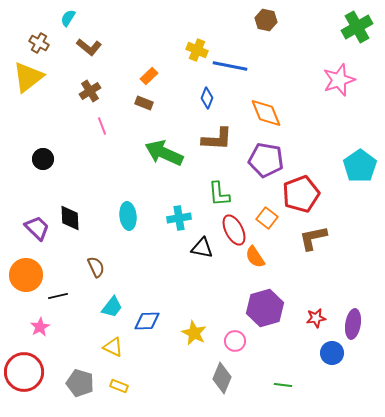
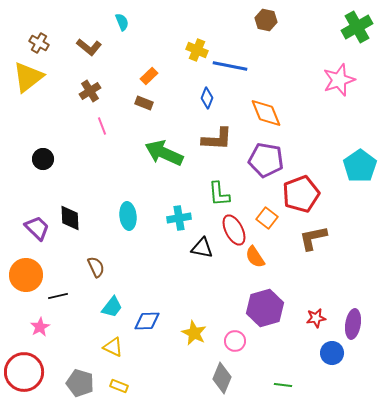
cyan semicircle at (68, 18): moved 54 px right, 4 px down; rotated 126 degrees clockwise
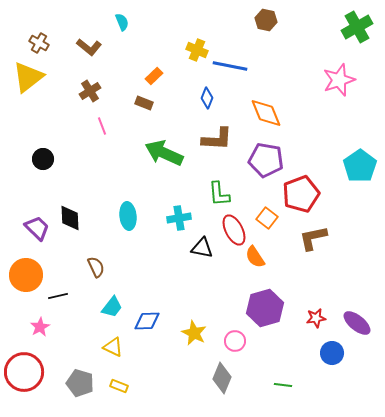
orange rectangle at (149, 76): moved 5 px right
purple ellipse at (353, 324): moved 4 px right, 1 px up; rotated 60 degrees counterclockwise
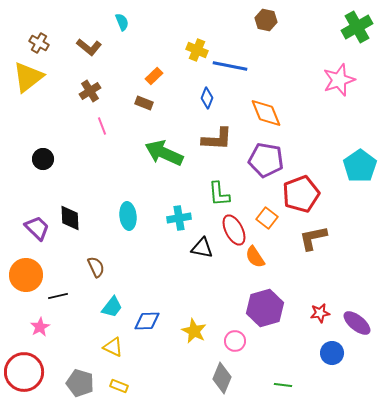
red star at (316, 318): moved 4 px right, 5 px up
yellow star at (194, 333): moved 2 px up
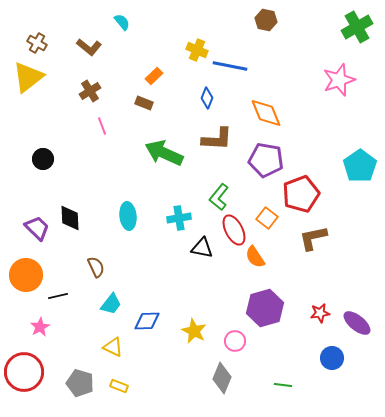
cyan semicircle at (122, 22): rotated 18 degrees counterclockwise
brown cross at (39, 43): moved 2 px left
green L-shape at (219, 194): moved 3 px down; rotated 44 degrees clockwise
cyan trapezoid at (112, 307): moved 1 px left, 3 px up
blue circle at (332, 353): moved 5 px down
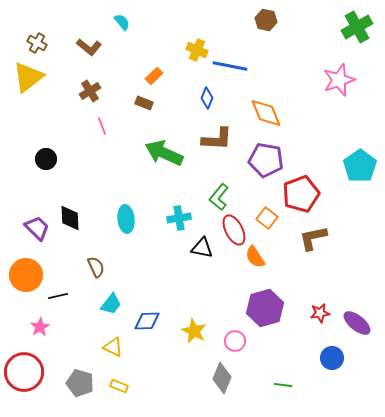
black circle at (43, 159): moved 3 px right
cyan ellipse at (128, 216): moved 2 px left, 3 px down
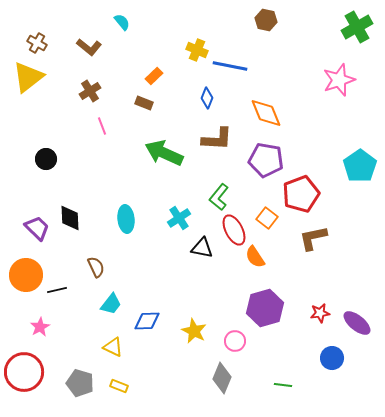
cyan cross at (179, 218): rotated 25 degrees counterclockwise
black line at (58, 296): moved 1 px left, 6 px up
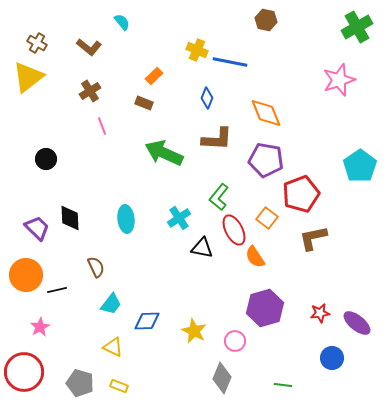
blue line at (230, 66): moved 4 px up
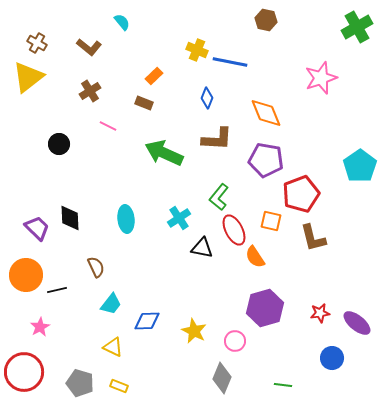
pink star at (339, 80): moved 18 px left, 2 px up
pink line at (102, 126): moved 6 px right; rotated 42 degrees counterclockwise
black circle at (46, 159): moved 13 px right, 15 px up
orange square at (267, 218): moved 4 px right, 3 px down; rotated 25 degrees counterclockwise
brown L-shape at (313, 238): rotated 92 degrees counterclockwise
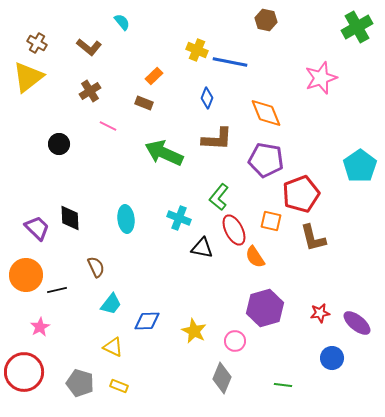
cyan cross at (179, 218): rotated 35 degrees counterclockwise
